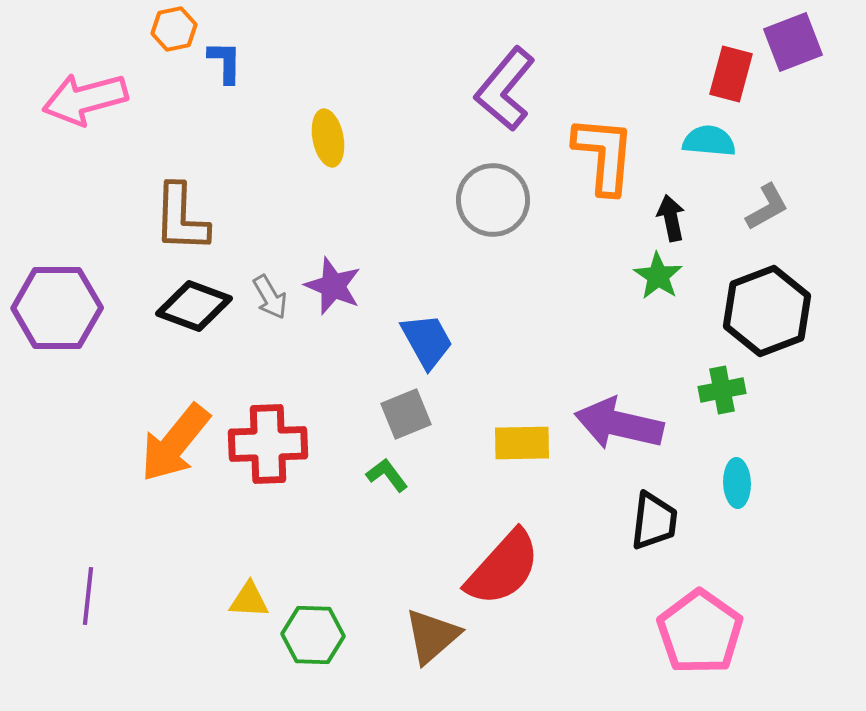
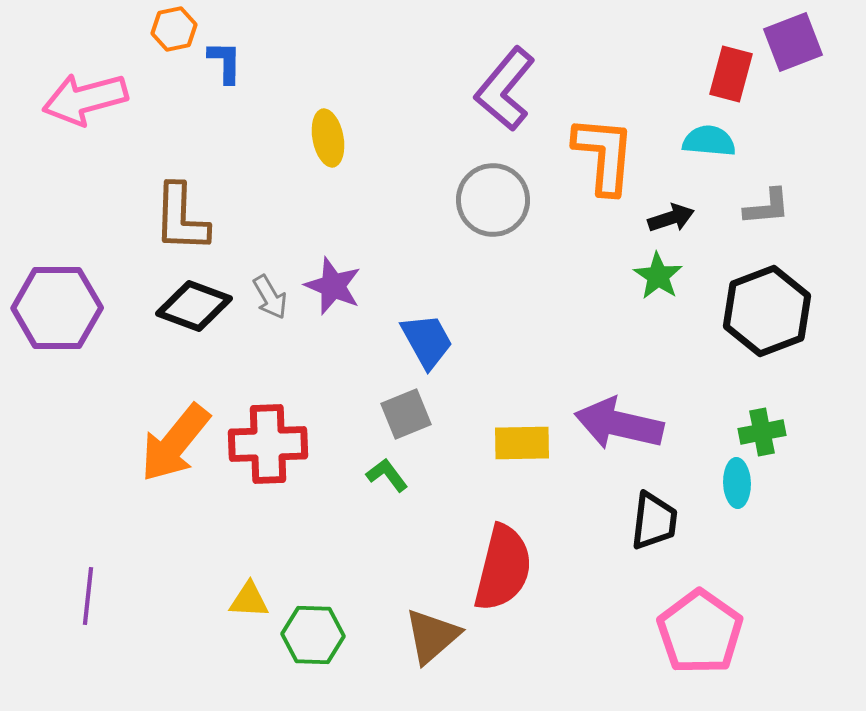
gray L-shape: rotated 24 degrees clockwise
black arrow: rotated 84 degrees clockwise
green cross: moved 40 px right, 42 px down
red semicircle: rotated 28 degrees counterclockwise
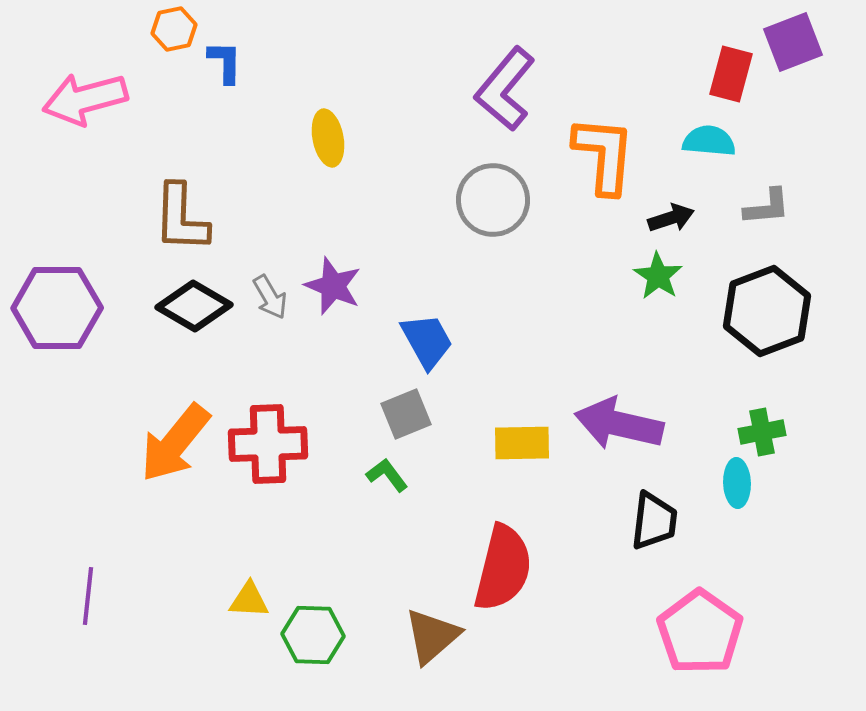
black diamond: rotated 10 degrees clockwise
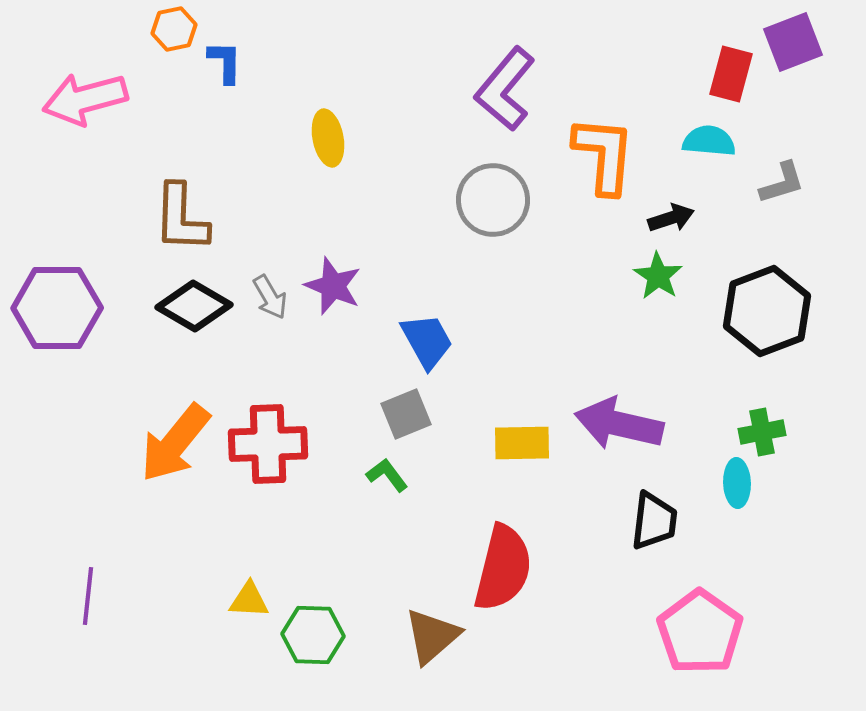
gray L-shape: moved 15 px right, 24 px up; rotated 12 degrees counterclockwise
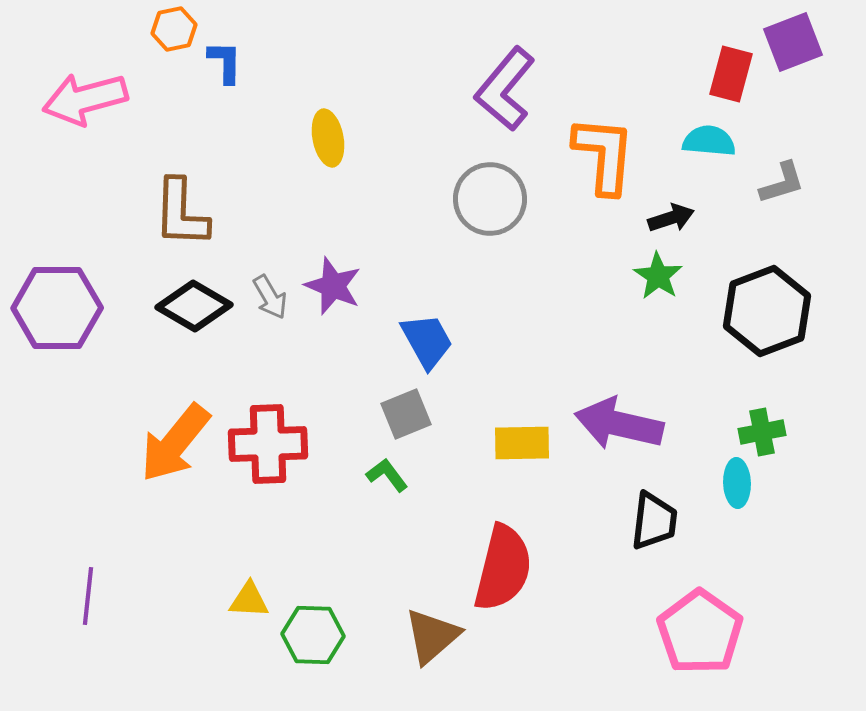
gray circle: moved 3 px left, 1 px up
brown L-shape: moved 5 px up
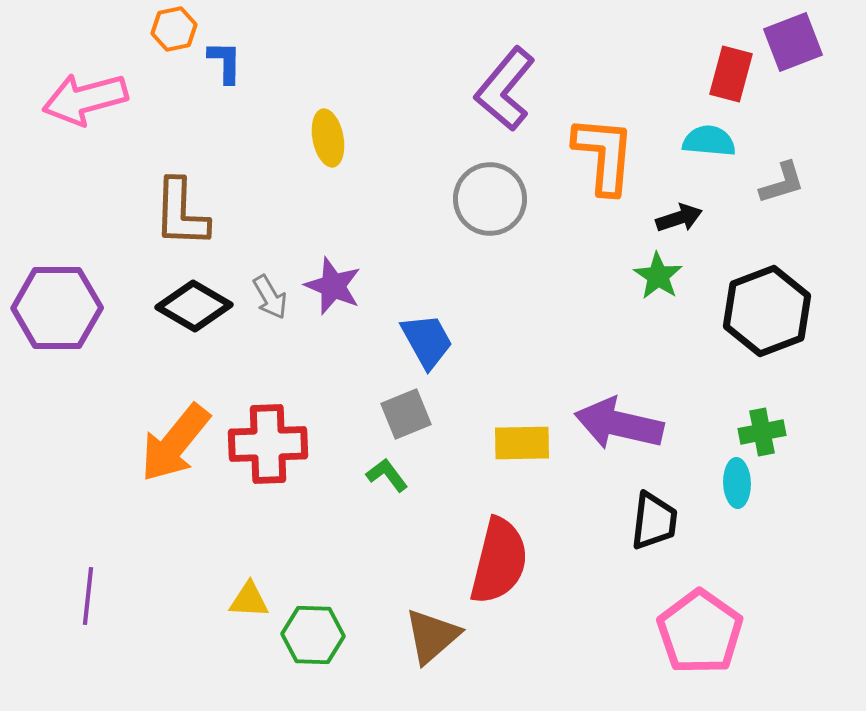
black arrow: moved 8 px right
red semicircle: moved 4 px left, 7 px up
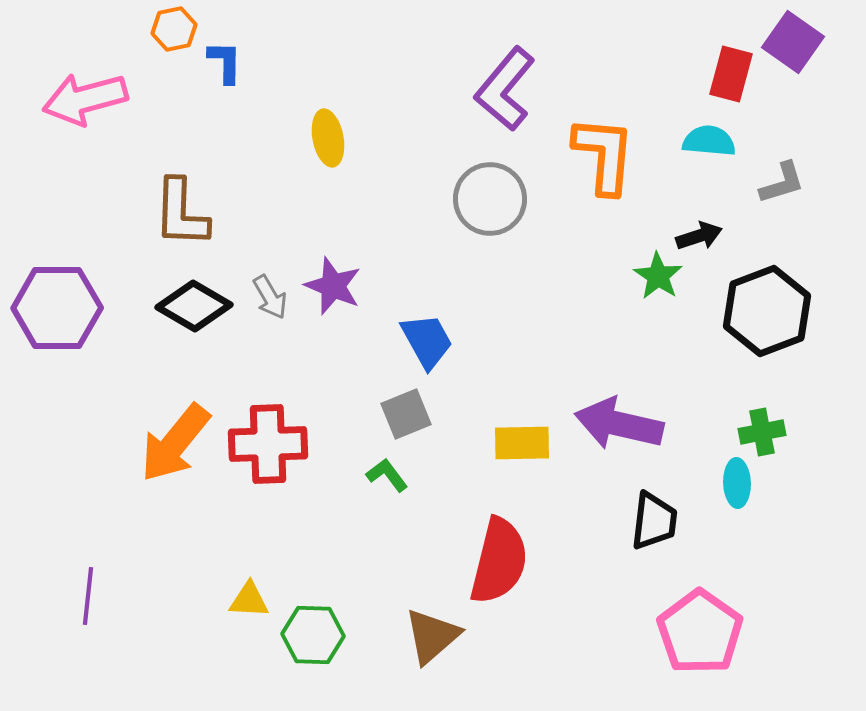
purple square: rotated 34 degrees counterclockwise
black arrow: moved 20 px right, 18 px down
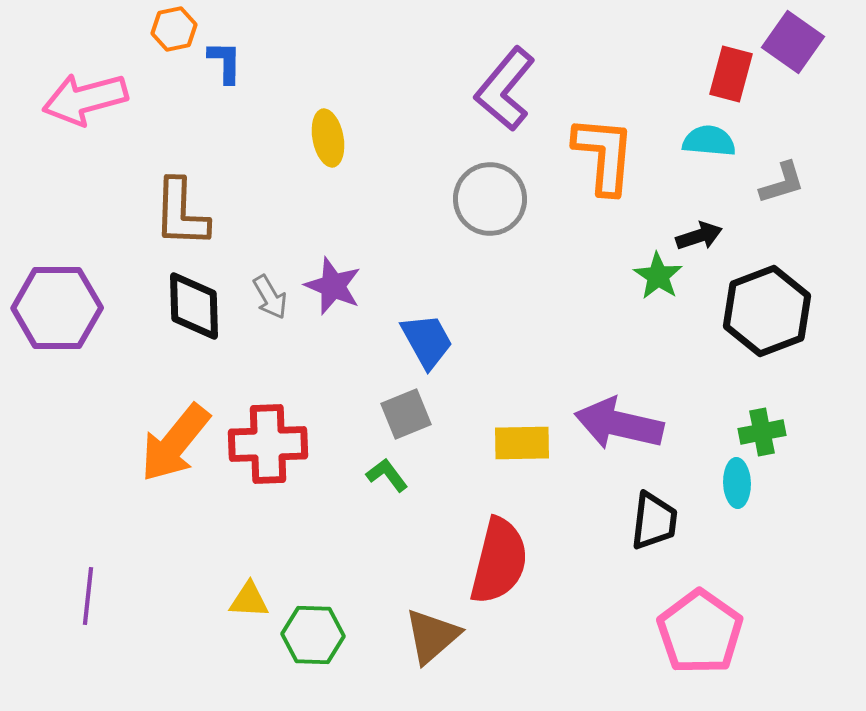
black diamond: rotated 58 degrees clockwise
